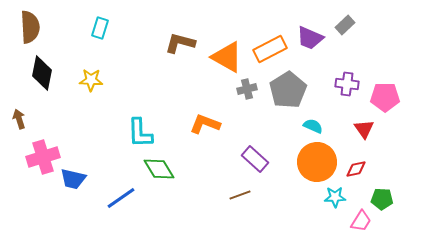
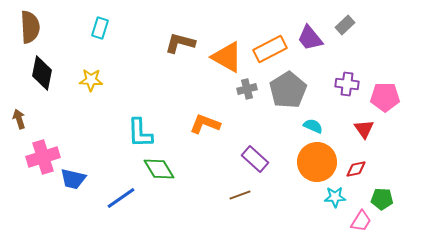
purple trapezoid: rotated 28 degrees clockwise
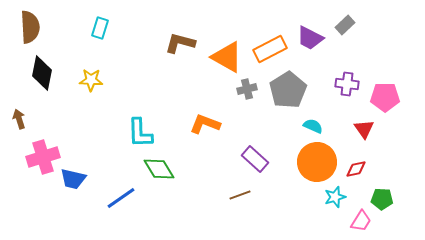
purple trapezoid: rotated 24 degrees counterclockwise
cyan star: rotated 15 degrees counterclockwise
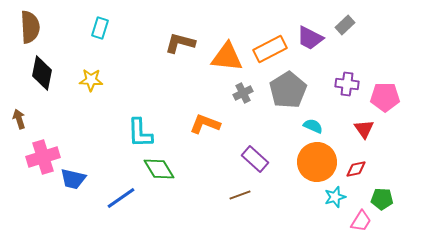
orange triangle: rotated 24 degrees counterclockwise
gray cross: moved 4 px left, 4 px down; rotated 12 degrees counterclockwise
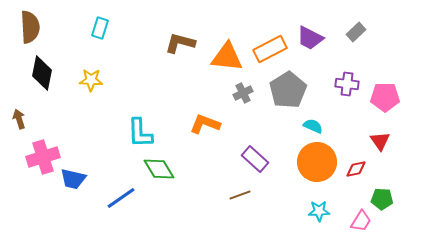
gray rectangle: moved 11 px right, 7 px down
red triangle: moved 16 px right, 12 px down
cyan star: moved 16 px left, 14 px down; rotated 15 degrees clockwise
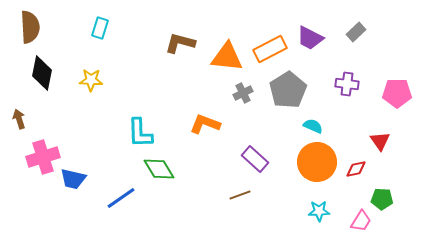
pink pentagon: moved 12 px right, 4 px up
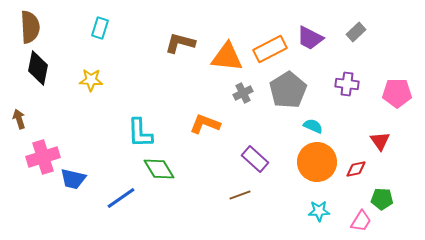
black diamond: moved 4 px left, 5 px up
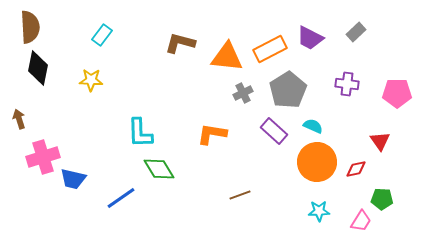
cyan rectangle: moved 2 px right, 7 px down; rotated 20 degrees clockwise
orange L-shape: moved 7 px right, 10 px down; rotated 12 degrees counterclockwise
purple rectangle: moved 19 px right, 28 px up
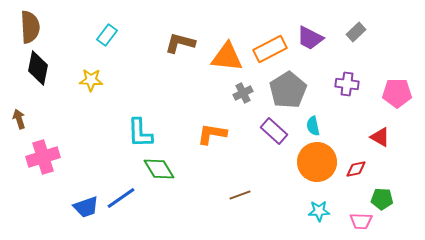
cyan rectangle: moved 5 px right
cyan semicircle: rotated 126 degrees counterclockwise
red triangle: moved 4 px up; rotated 25 degrees counterclockwise
blue trapezoid: moved 13 px right, 28 px down; rotated 32 degrees counterclockwise
pink trapezoid: rotated 60 degrees clockwise
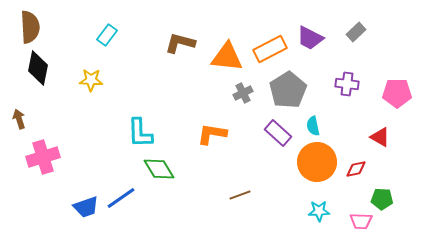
purple rectangle: moved 4 px right, 2 px down
